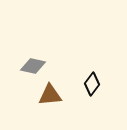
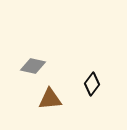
brown triangle: moved 4 px down
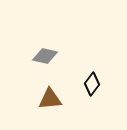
gray diamond: moved 12 px right, 10 px up
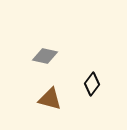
brown triangle: rotated 20 degrees clockwise
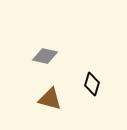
black diamond: rotated 20 degrees counterclockwise
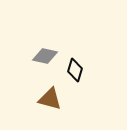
black diamond: moved 17 px left, 14 px up
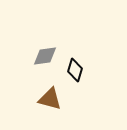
gray diamond: rotated 20 degrees counterclockwise
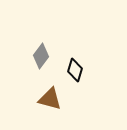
gray diamond: moved 4 px left; rotated 45 degrees counterclockwise
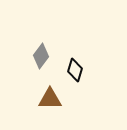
brown triangle: rotated 15 degrees counterclockwise
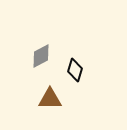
gray diamond: rotated 25 degrees clockwise
